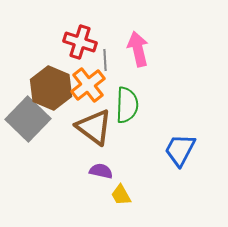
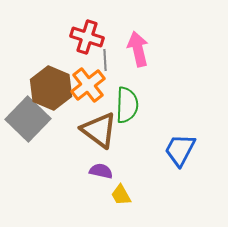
red cross: moved 7 px right, 5 px up
brown triangle: moved 5 px right, 3 px down
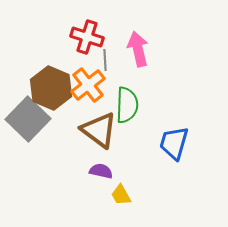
blue trapezoid: moved 6 px left, 7 px up; rotated 12 degrees counterclockwise
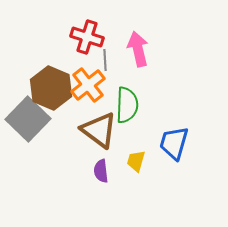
purple semicircle: rotated 110 degrees counterclockwise
yellow trapezoid: moved 15 px right, 34 px up; rotated 45 degrees clockwise
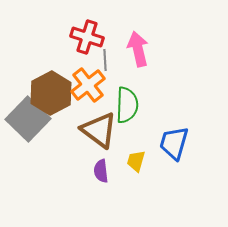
brown hexagon: moved 5 px down; rotated 9 degrees clockwise
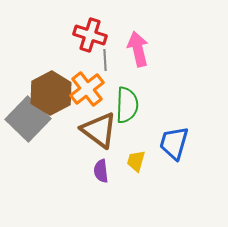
red cross: moved 3 px right, 2 px up
orange cross: moved 1 px left, 4 px down
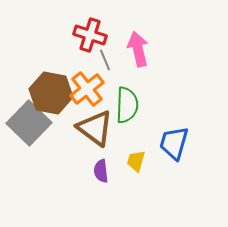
gray line: rotated 20 degrees counterclockwise
brown hexagon: rotated 21 degrees counterclockwise
gray square: moved 1 px right, 4 px down
brown triangle: moved 4 px left, 2 px up
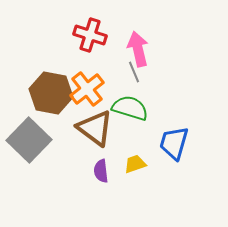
gray line: moved 29 px right, 12 px down
green semicircle: moved 3 px right, 3 px down; rotated 75 degrees counterclockwise
gray square: moved 17 px down
yellow trapezoid: moved 1 px left, 3 px down; rotated 55 degrees clockwise
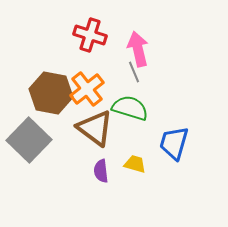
yellow trapezoid: rotated 35 degrees clockwise
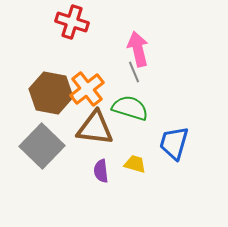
red cross: moved 18 px left, 13 px up
brown triangle: rotated 30 degrees counterclockwise
gray square: moved 13 px right, 6 px down
